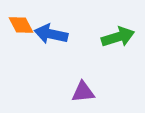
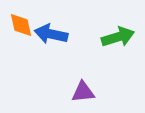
orange diamond: rotated 16 degrees clockwise
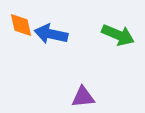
green arrow: moved 2 px up; rotated 40 degrees clockwise
purple triangle: moved 5 px down
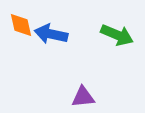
green arrow: moved 1 px left
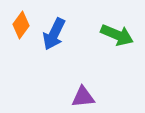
orange diamond: rotated 48 degrees clockwise
blue arrow: moved 3 px right; rotated 76 degrees counterclockwise
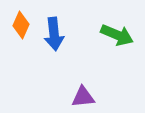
orange diamond: rotated 12 degrees counterclockwise
blue arrow: rotated 32 degrees counterclockwise
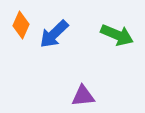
blue arrow: rotated 52 degrees clockwise
purple triangle: moved 1 px up
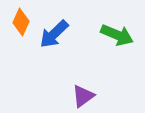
orange diamond: moved 3 px up
purple triangle: rotated 30 degrees counterclockwise
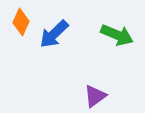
purple triangle: moved 12 px right
